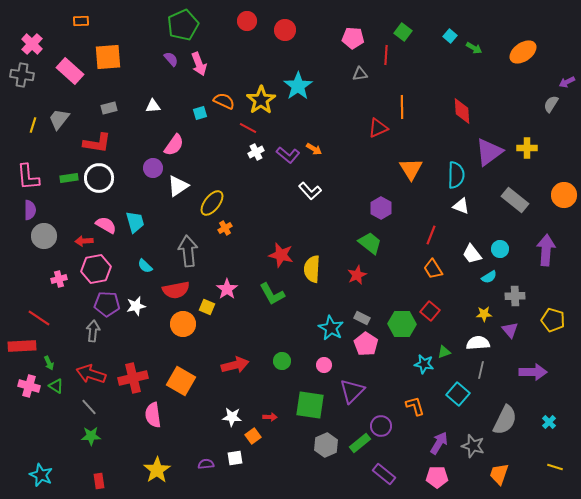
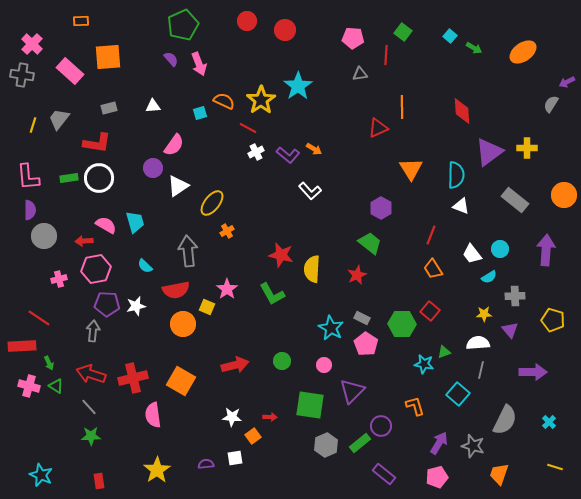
orange cross at (225, 228): moved 2 px right, 3 px down
pink pentagon at (437, 477): rotated 15 degrees counterclockwise
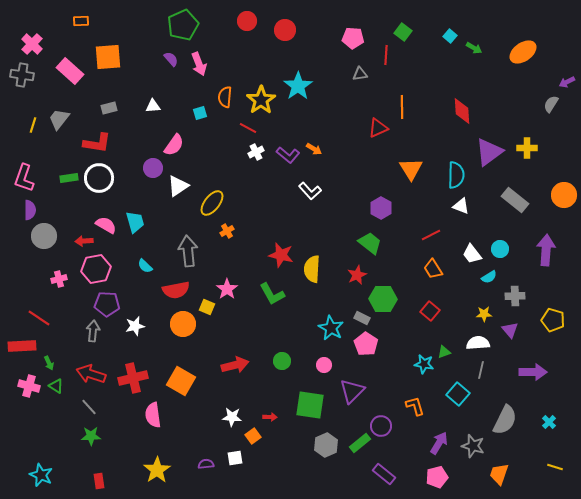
orange semicircle at (224, 101): moved 1 px right, 4 px up; rotated 110 degrees counterclockwise
pink L-shape at (28, 177): moved 4 px left, 1 px down; rotated 24 degrees clockwise
red line at (431, 235): rotated 42 degrees clockwise
white star at (136, 306): moved 1 px left, 20 px down
green hexagon at (402, 324): moved 19 px left, 25 px up
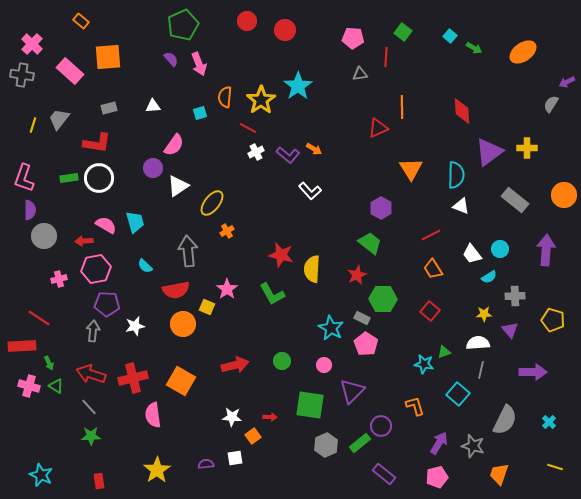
orange rectangle at (81, 21): rotated 42 degrees clockwise
red line at (386, 55): moved 2 px down
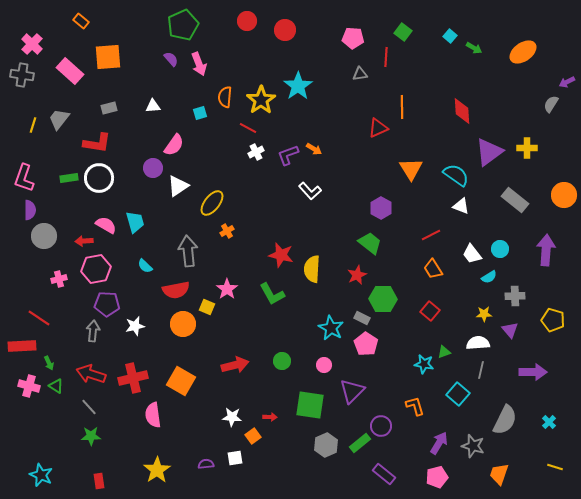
purple L-shape at (288, 155): rotated 120 degrees clockwise
cyan semicircle at (456, 175): rotated 56 degrees counterclockwise
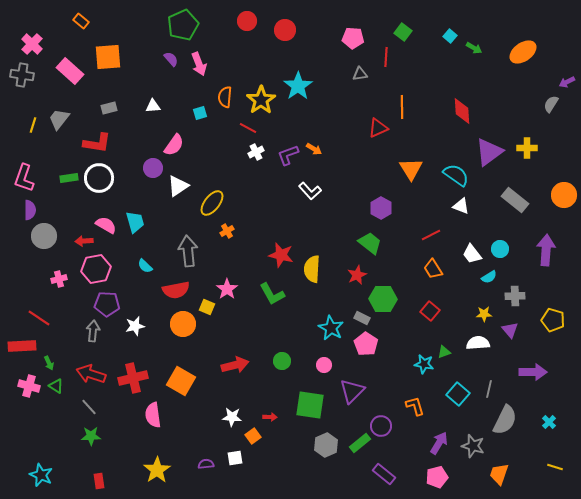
gray line at (481, 370): moved 8 px right, 19 px down
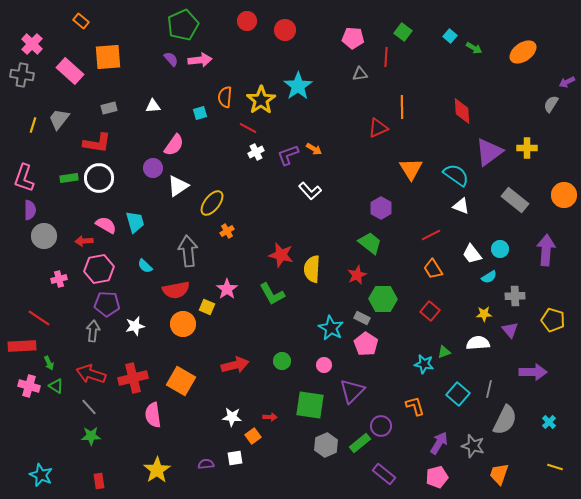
pink arrow at (199, 64): moved 1 px right, 4 px up; rotated 75 degrees counterclockwise
pink hexagon at (96, 269): moved 3 px right
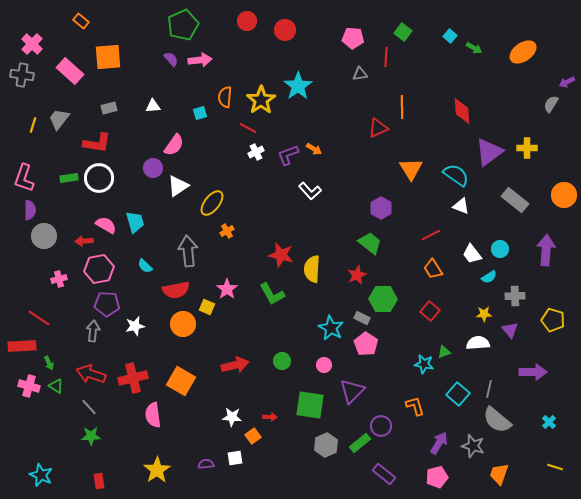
gray semicircle at (505, 420): moved 8 px left; rotated 104 degrees clockwise
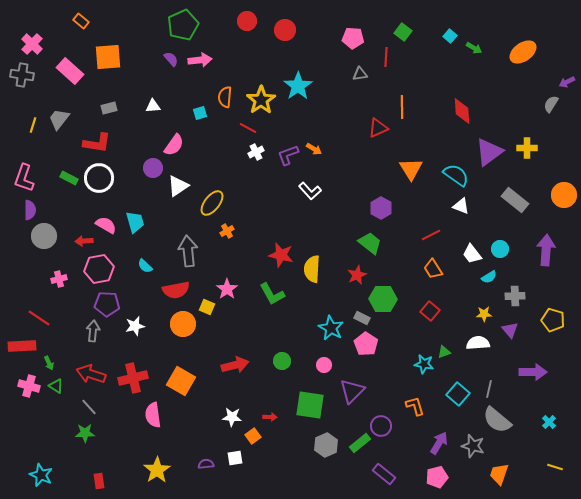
green rectangle at (69, 178): rotated 36 degrees clockwise
green star at (91, 436): moved 6 px left, 3 px up
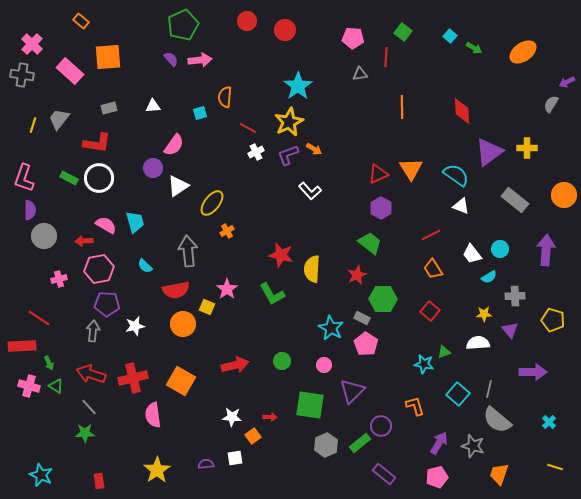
yellow star at (261, 100): moved 28 px right, 22 px down; rotated 8 degrees clockwise
red triangle at (378, 128): moved 46 px down
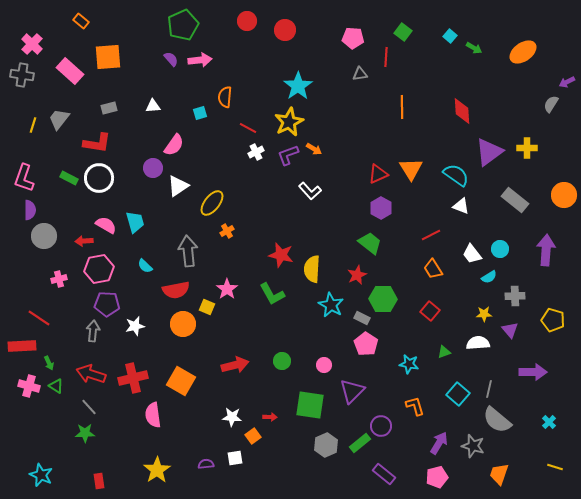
cyan star at (331, 328): moved 23 px up
cyan star at (424, 364): moved 15 px left
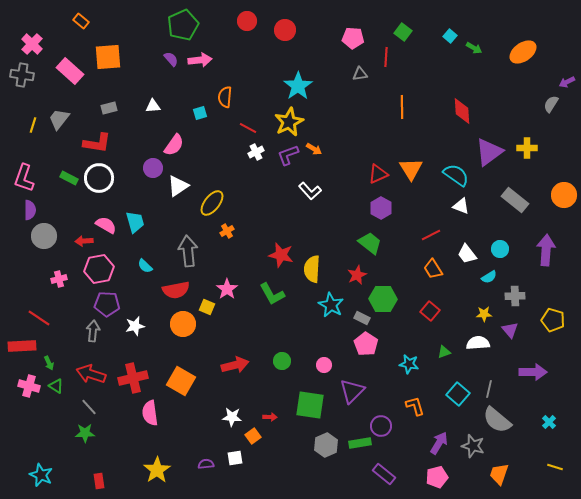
white trapezoid at (472, 254): moved 5 px left
pink semicircle at (153, 415): moved 3 px left, 2 px up
green rectangle at (360, 443): rotated 30 degrees clockwise
